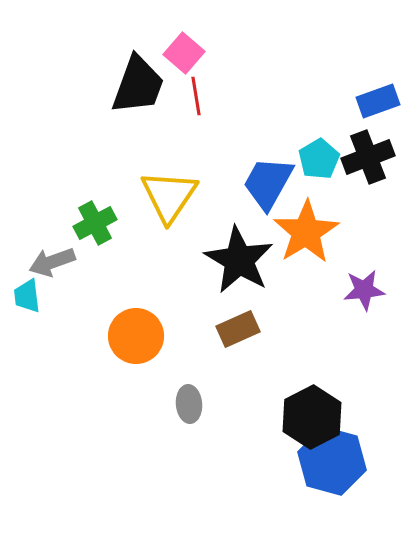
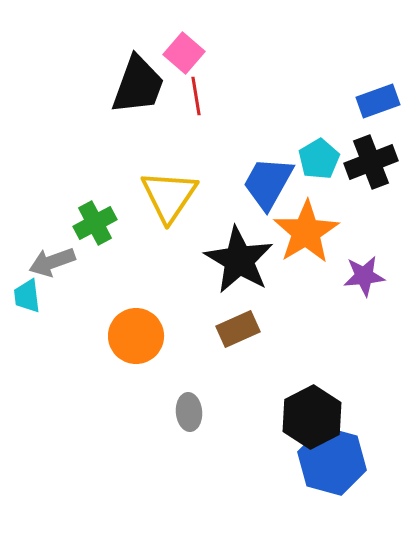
black cross: moved 3 px right, 5 px down
purple star: moved 14 px up
gray ellipse: moved 8 px down
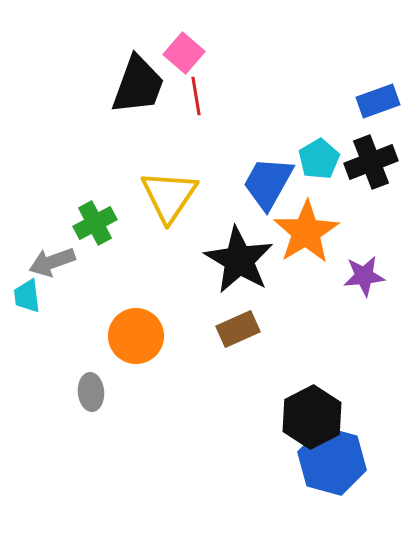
gray ellipse: moved 98 px left, 20 px up
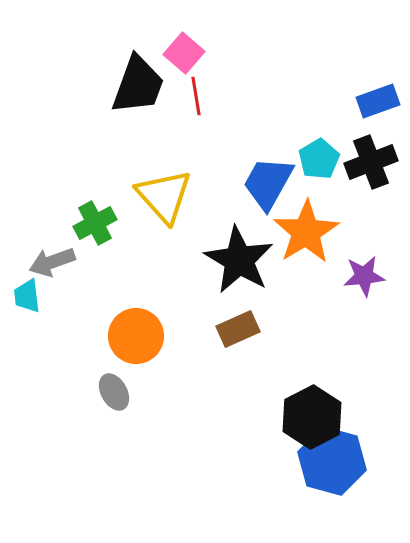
yellow triangle: moved 5 px left; rotated 16 degrees counterclockwise
gray ellipse: moved 23 px right; rotated 24 degrees counterclockwise
